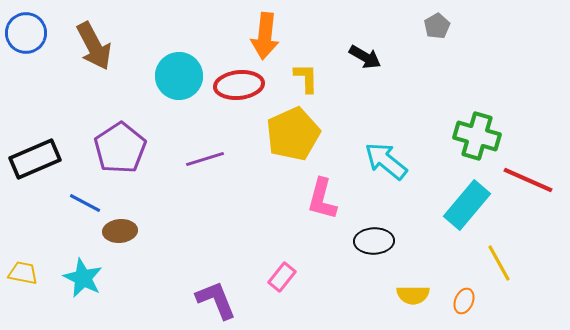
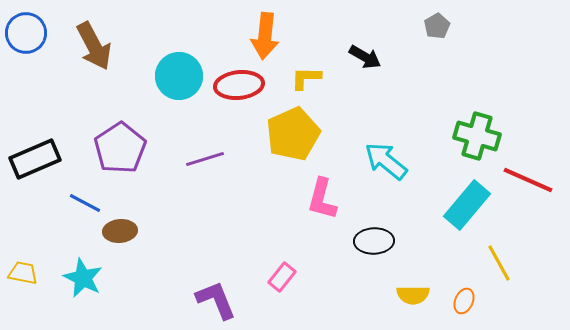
yellow L-shape: rotated 88 degrees counterclockwise
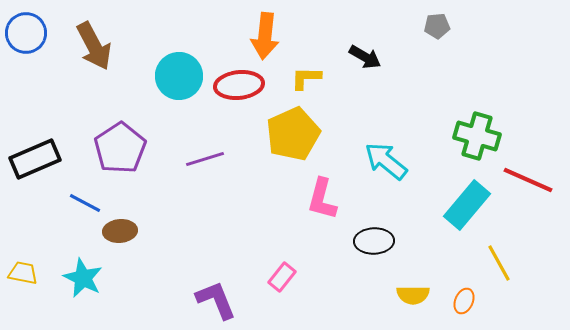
gray pentagon: rotated 25 degrees clockwise
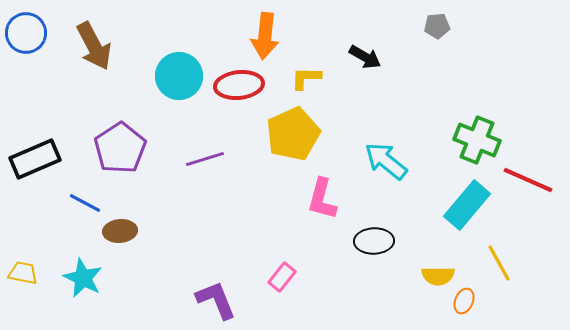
green cross: moved 4 px down; rotated 6 degrees clockwise
yellow semicircle: moved 25 px right, 19 px up
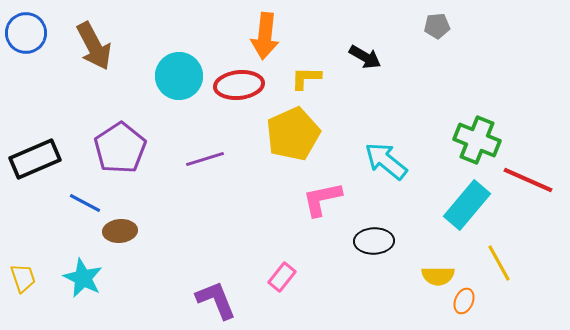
pink L-shape: rotated 63 degrees clockwise
yellow trapezoid: moved 5 px down; rotated 60 degrees clockwise
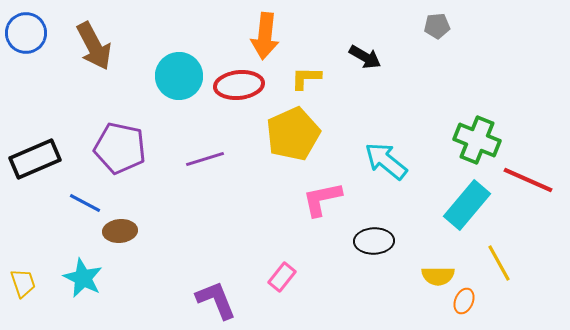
purple pentagon: rotated 27 degrees counterclockwise
yellow trapezoid: moved 5 px down
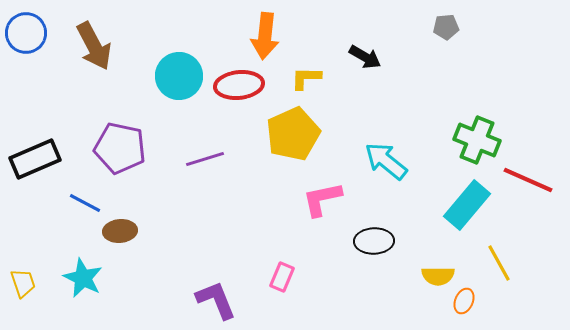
gray pentagon: moved 9 px right, 1 px down
pink rectangle: rotated 16 degrees counterclockwise
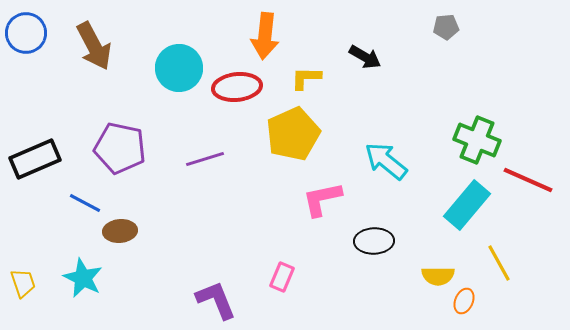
cyan circle: moved 8 px up
red ellipse: moved 2 px left, 2 px down
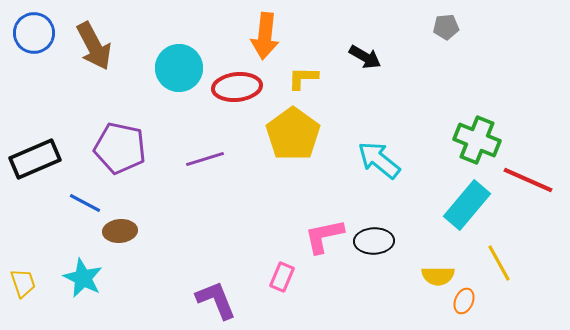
blue circle: moved 8 px right
yellow L-shape: moved 3 px left
yellow pentagon: rotated 12 degrees counterclockwise
cyan arrow: moved 7 px left, 1 px up
pink L-shape: moved 2 px right, 37 px down
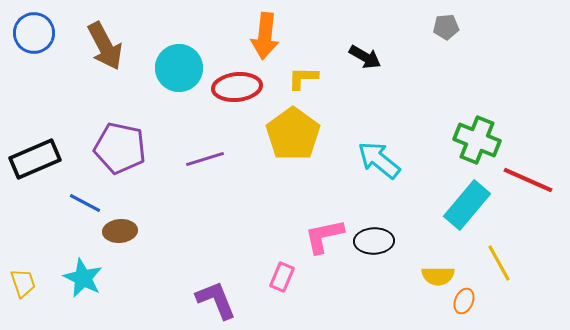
brown arrow: moved 11 px right
